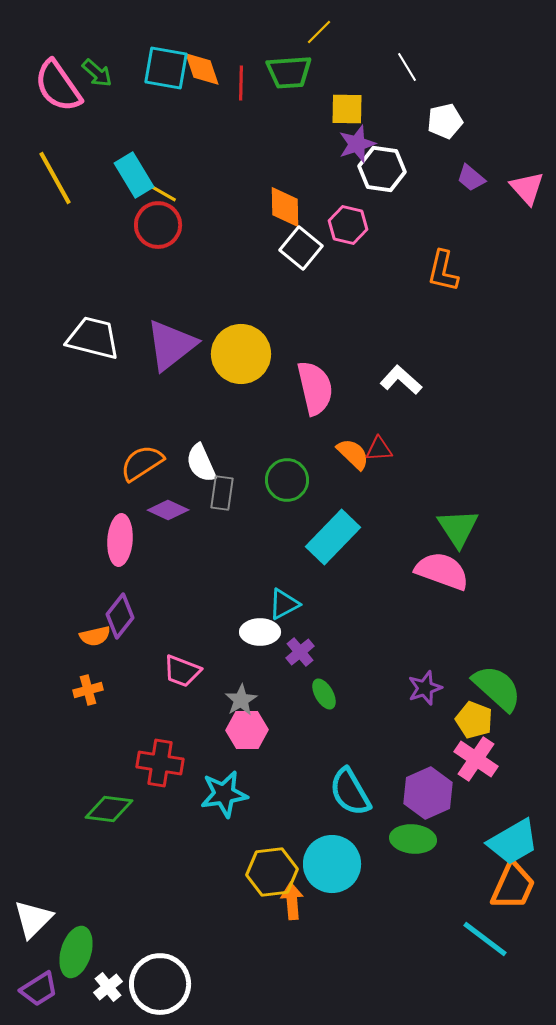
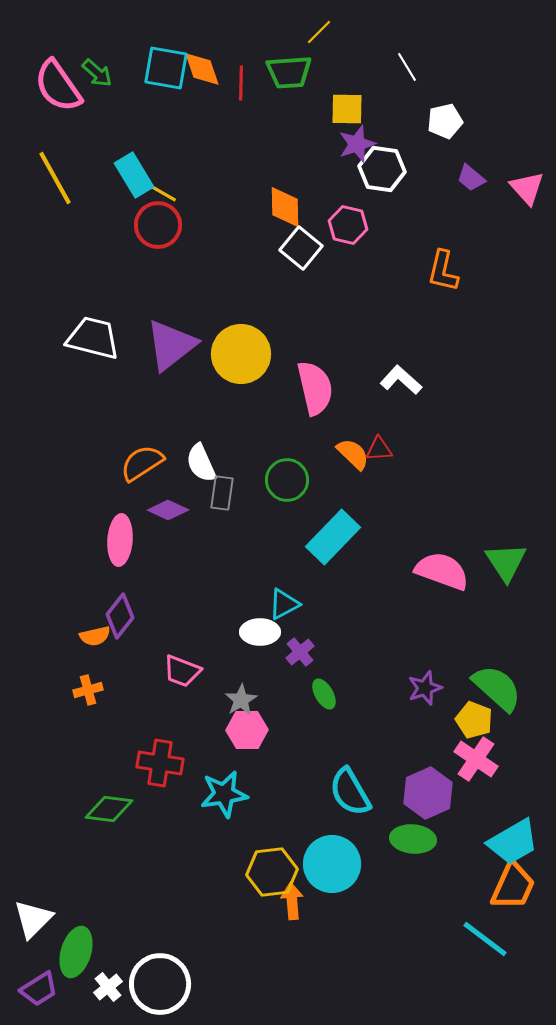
green triangle at (458, 528): moved 48 px right, 34 px down
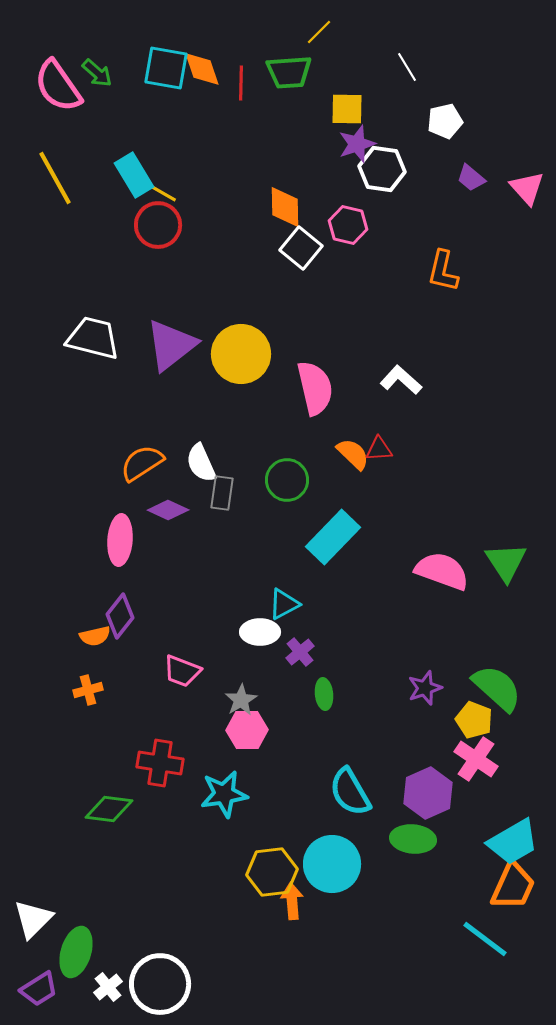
green ellipse at (324, 694): rotated 24 degrees clockwise
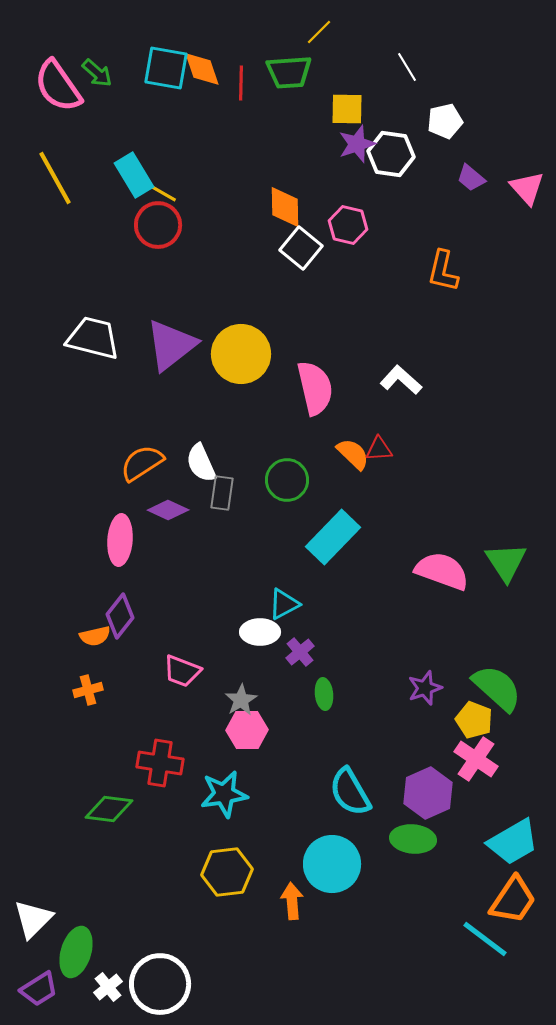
white hexagon at (382, 169): moved 9 px right, 15 px up
yellow hexagon at (272, 872): moved 45 px left
orange trapezoid at (513, 886): moved 14 px down; rotated 10 degrees clockwise
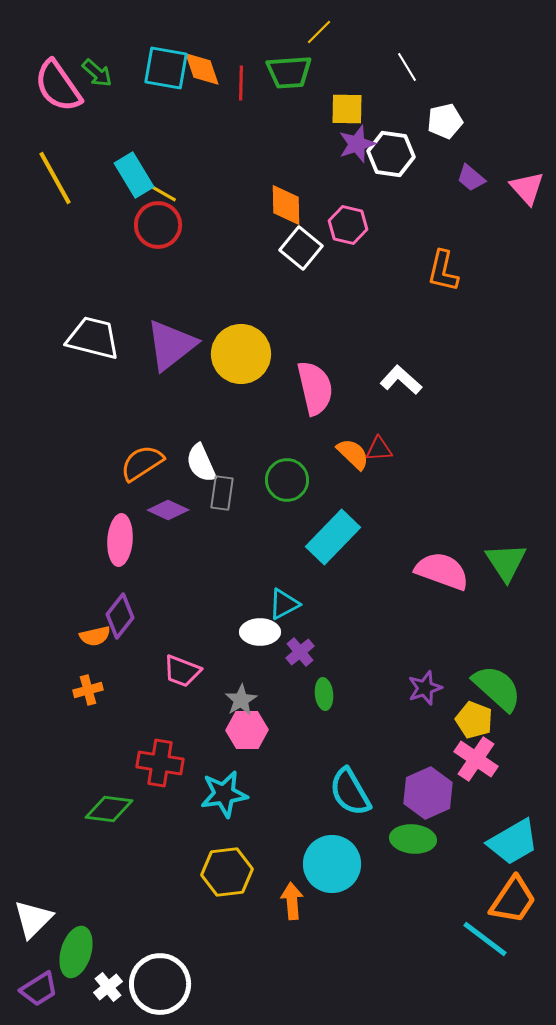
orange diamond at (285, 207): moved 1 px right, 2 px up
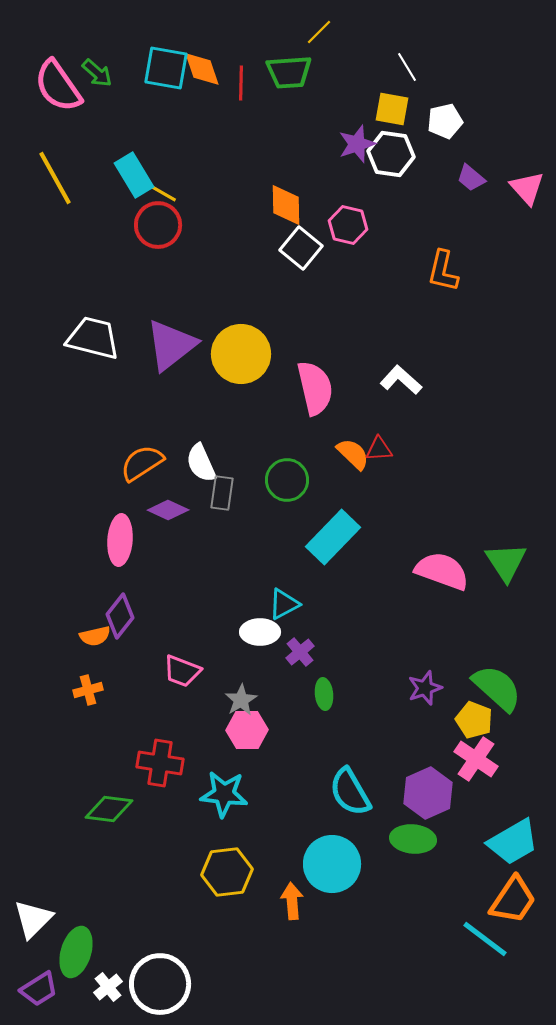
yellow square at (347, 109): moved 45 px right; rotated 9 degrees clockwise
cyan star at (224, 794): rotated 15 degrees clockwise
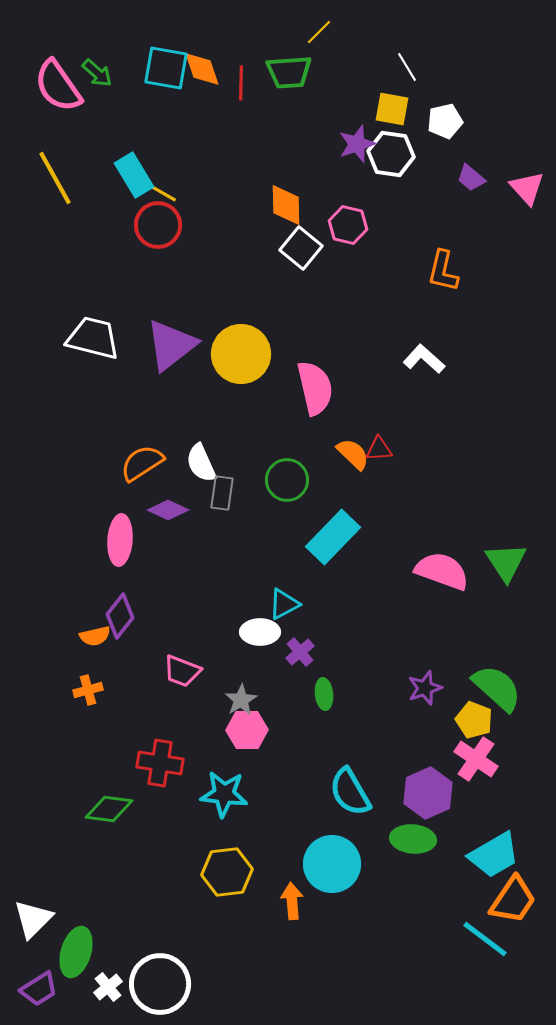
white L-shape at (401, 380): moved 23 px right, 21 px up
cyan trapezoid at (513, 842): moved 19 px left, 13 px down
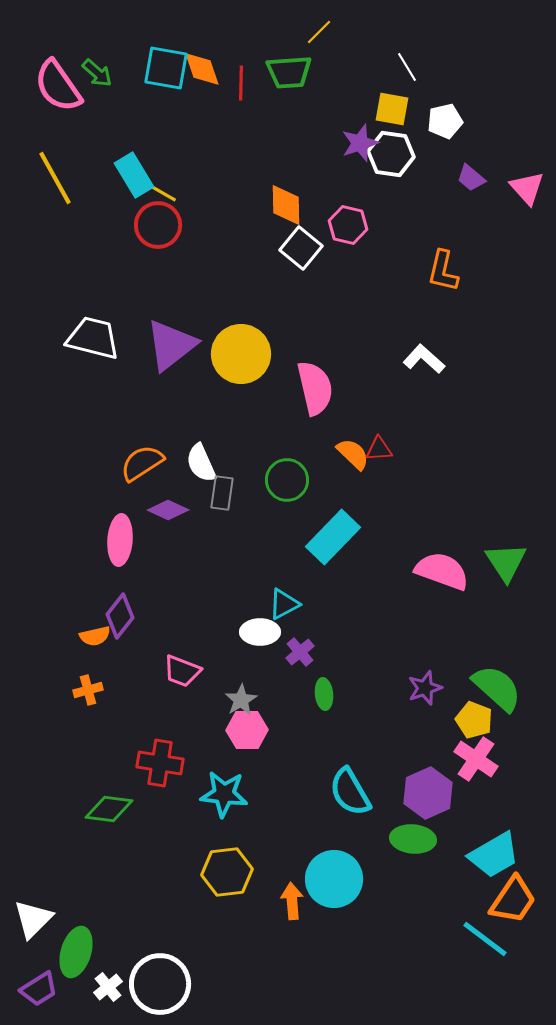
purple star at (357, 144): moved 3 px right, 1 px up
cyan circle at (332, 864): moved 2 px right, 15 px down
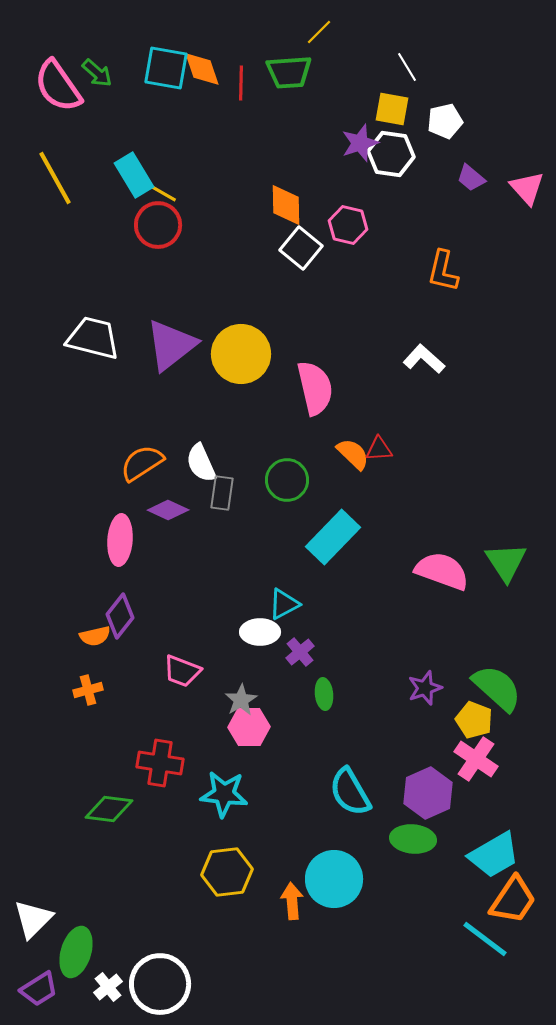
pink hexagon at (247, 730): moved 2 px right, 3 px up
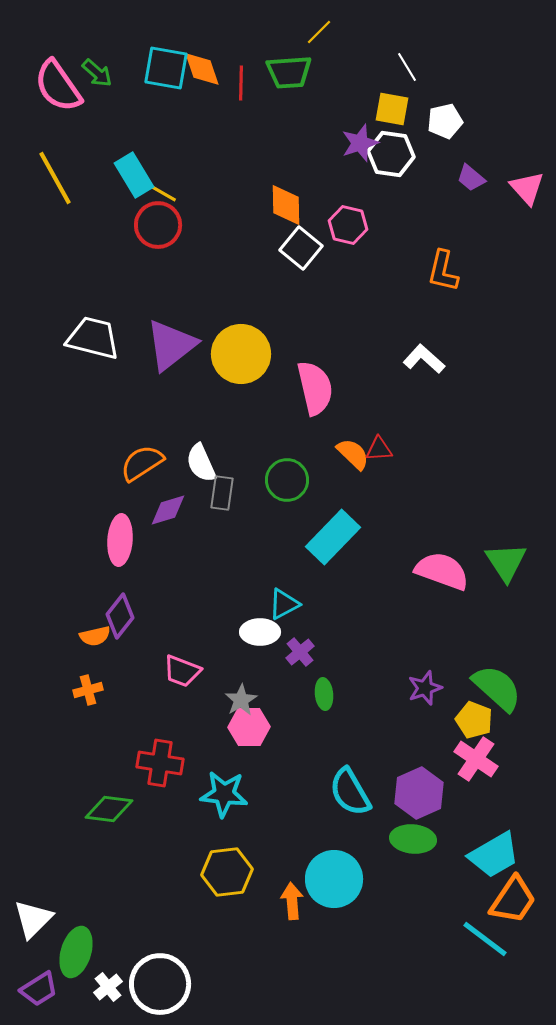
purple diamond at (168, 510): rotated 42 degrees counterclockwise
purple hexagon at (428, 793): moved 9 px left
